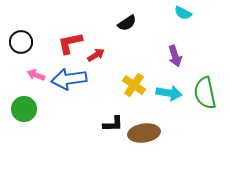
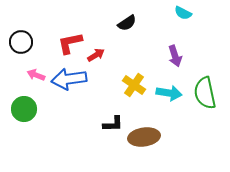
brown ellipse: moved 4 px down
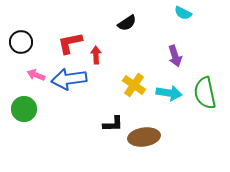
red arrow: rotated 60 degrees counterclockwise
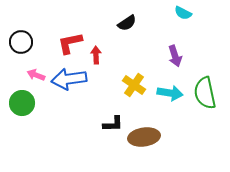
cyan arrow: moved 1 px right
green circle: moved 2 px left, 6 px up
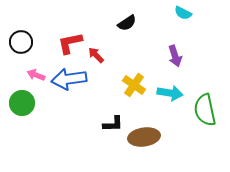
red arrow: rotated 42 degrees counterclockwise
green semicircle: moved 17 px down
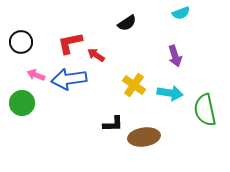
cyan semicircle: moved 2 px left; rotated 48 degrees counterclockwise
red arrow: rotated 12 degrees counterclockwise
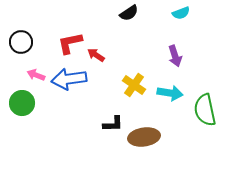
black semicircle: moved 2 px right, 10 px up
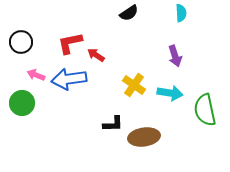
cyan semicircle: rotated 72 degrees counterclockwise
